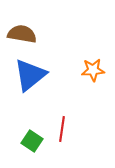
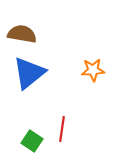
blue triangle: moved 1 px left, 2 px up
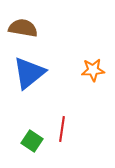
brown semicircle: moved 1 px right, 6 px up
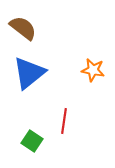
brown semicircle: rotated 28 degrees clockwise
orange star: rotated 15 degrees clockwise
red line: moved 2 px right, 8 px up
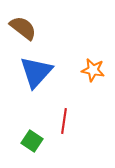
blue triangle: moved 7 px right, 1 px up; rotated 9 degrees counterclockwise
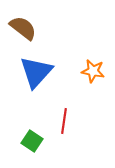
orange star: moved 1 px down
